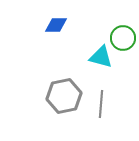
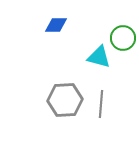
cyan triangle: moved 2 px left
gray hexagon: moved 1 px right, 4 px down; rotated 8 degrees clockwise
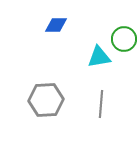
green circle: moved 1 px right, 1 px down
cyan triangle: rotated 25 degrees counterclockwise
gray hexagon: moved 19 px left
